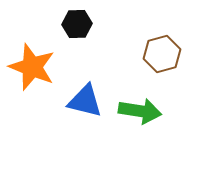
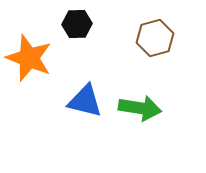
brown hexagon: moved 7 px left, 16 px up
orange star: moved 3 px left, 9 px up
green arrow: moved 3 px up
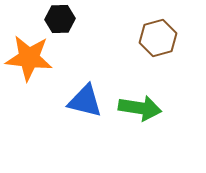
black hexagon: moved 17 px left, 5 px up
brown hexagon: moved 3 px right
orange star: rotated 15 degrees counterclockwise
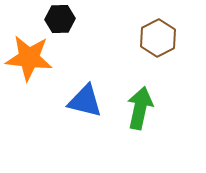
brown hexagon: rotated 12 degrees counterclockwise
green arrow: rotated 87 degrees counterclockwise
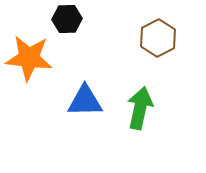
black hexagon: moved 7 px right
blue triangle: rotated 15 degrees counterclockwise
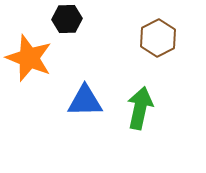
orange star: rotated 15 degrees clockwise
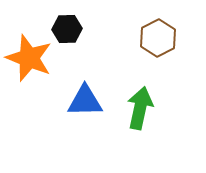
black hexagon: moved 10 px down
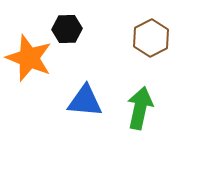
brown hexagon: moved 7 px left
blue triangle: rotated 6 degrees clockwise
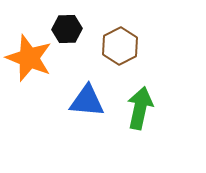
brown hexagon: moved 31 px left, 8 px down
blue triangle: moved 2 px right
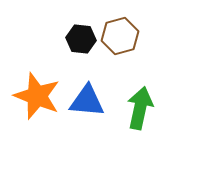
black hexagon: moved 14 px right, 10 px down; rotated 8 degrees clockwise
brown hexagon: moved 10 px up; rotated 12 degrees clockwise
orange star: moved 8 px right, 38 px down
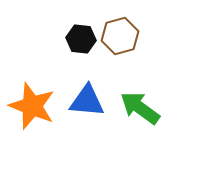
orange star: moved 5 px left, 10 px down
green arrow: rotated 66 degrees counterclockwise
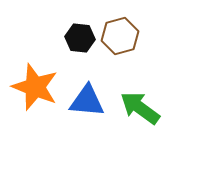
black hexagon: moved 1 px left, 1 px up
orange star: moved 3 px right, 19 px up
